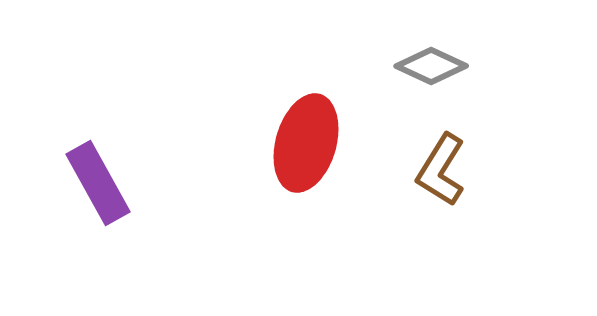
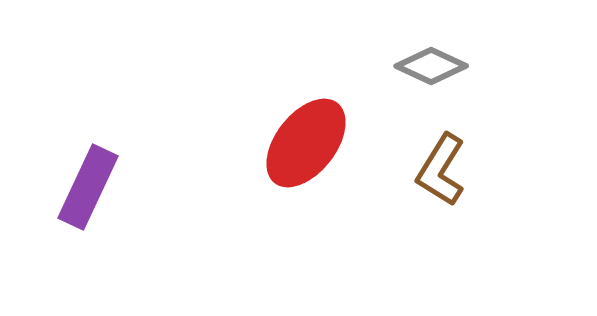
red ellipse: rotated 22 degrees clockwise
purple rectangle: moved 10 px left, 4 px down; rotated 54 degrees clockwise
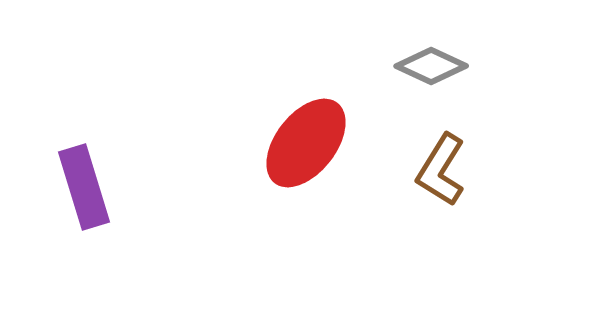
purple rectangle: moved 4 px left; rotated 42 degrees counterclockwise
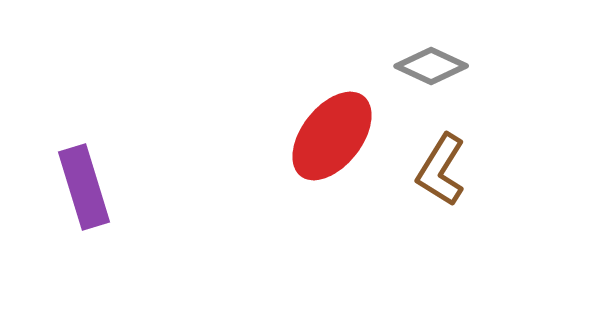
red ellipse: moved 26 px right, 7 px up
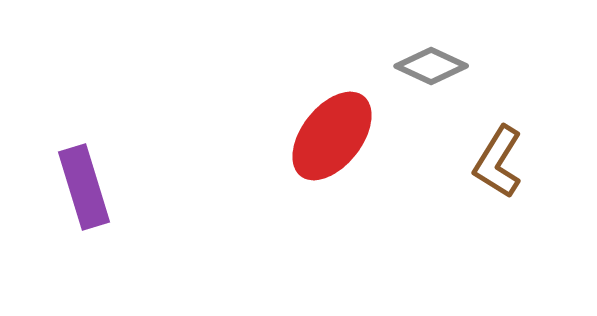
brown L-shape: moved 57 px right, 8 px up
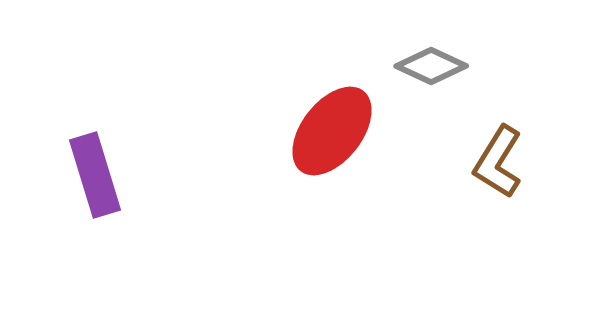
red ellipse: moved 5 px up
purple rectangle: moved 11 px right, 12 px up
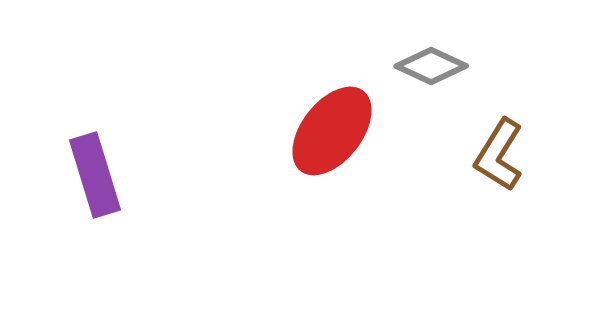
brown L-shape: moved 1 px right, 7 px up
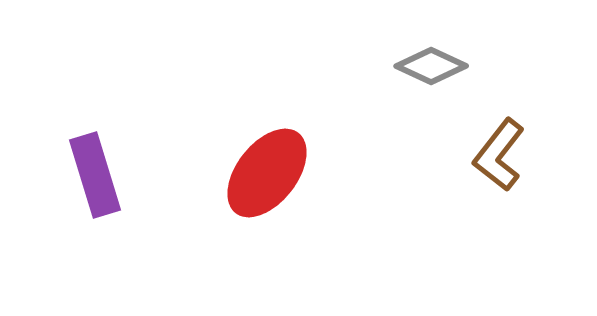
red ellipse: moved 65 px left, 42 px down
brown L-shape: rotated 6 degrees clockwise
